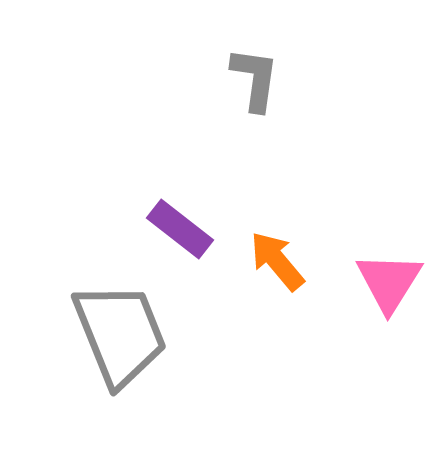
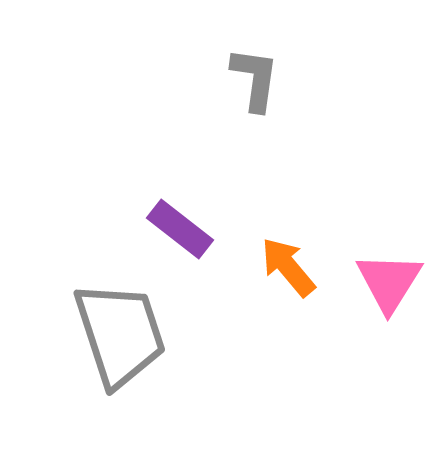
orange arrow: moved 11 px right, 6 px down
gray trapezoid: rotated 4 degrees clockwise
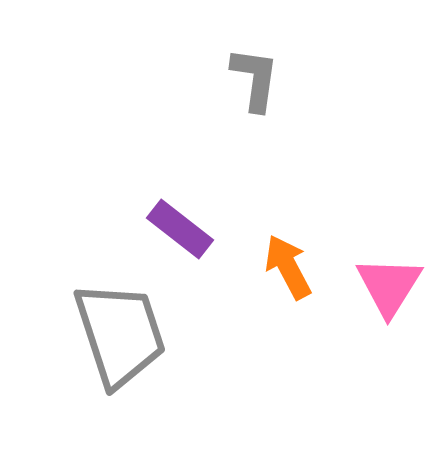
orange arrow: rotated 12 degrees clockwise
pink triangle: moved 4 px down
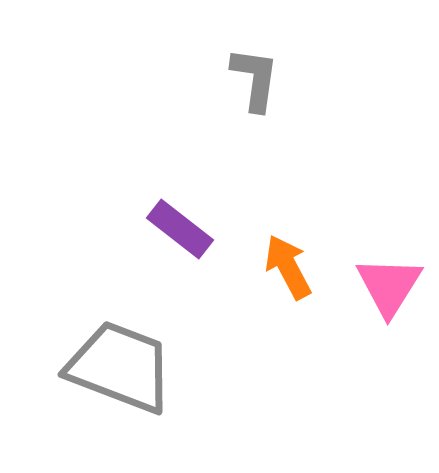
gray trapezoid: moved 33 px down; rotated 51 degrees counterclockwise
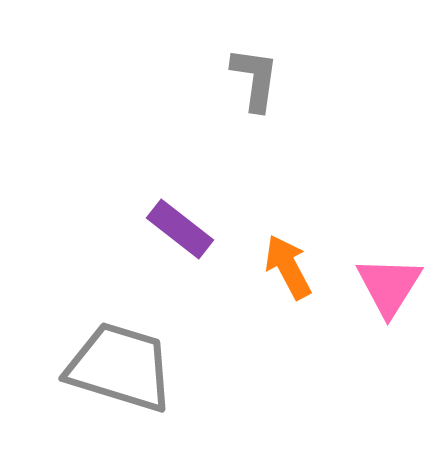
gray trapezoid: rotated 4 degrees counterclockwise
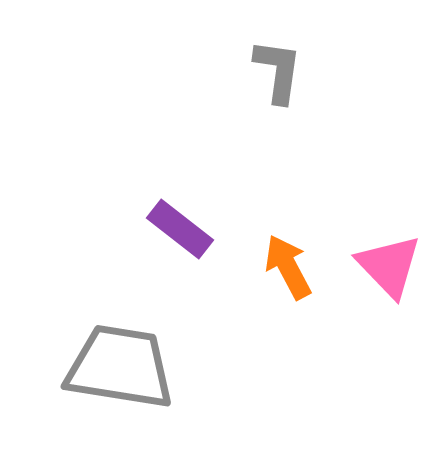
gray L-shape: moved 23 px right, 8 px up
pink triangle: moved 20 px up; rotated 16 degrees counterclockwise
gray trapezoid: rotated 8 degrees counterclockwise
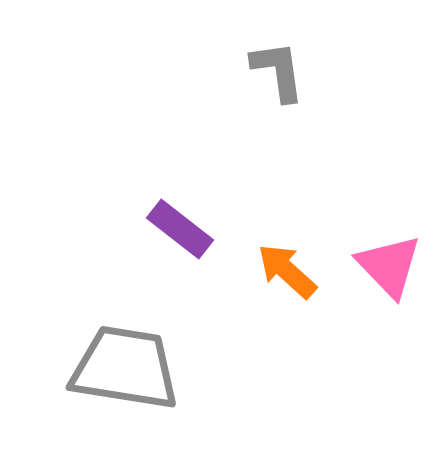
gray L-shape: rotated 16 degrees counterclockwise
orange arrow: moved 1 px left, 4 px down; rotated 20 degrees counterclockwise
gray trapezoid: moved 5 px right, 1 px down
